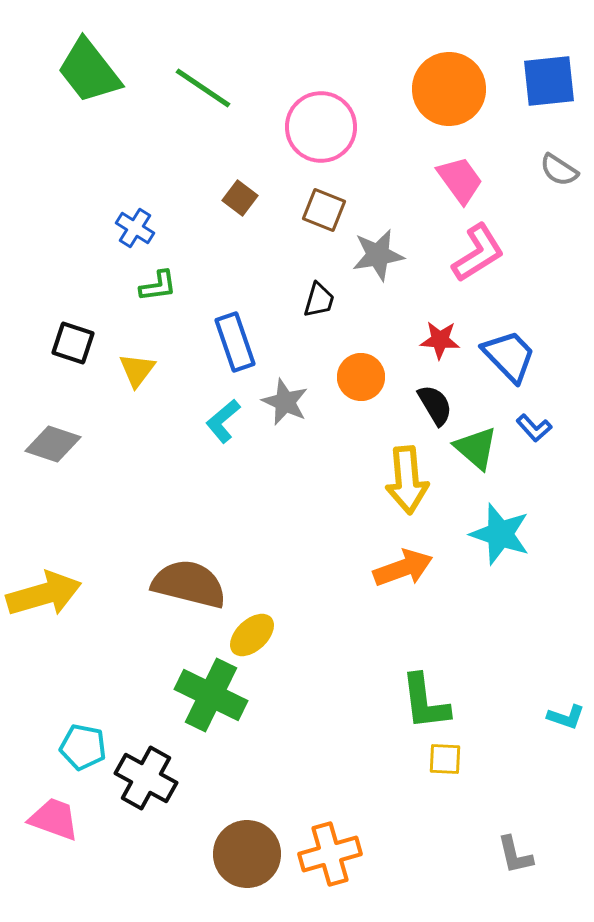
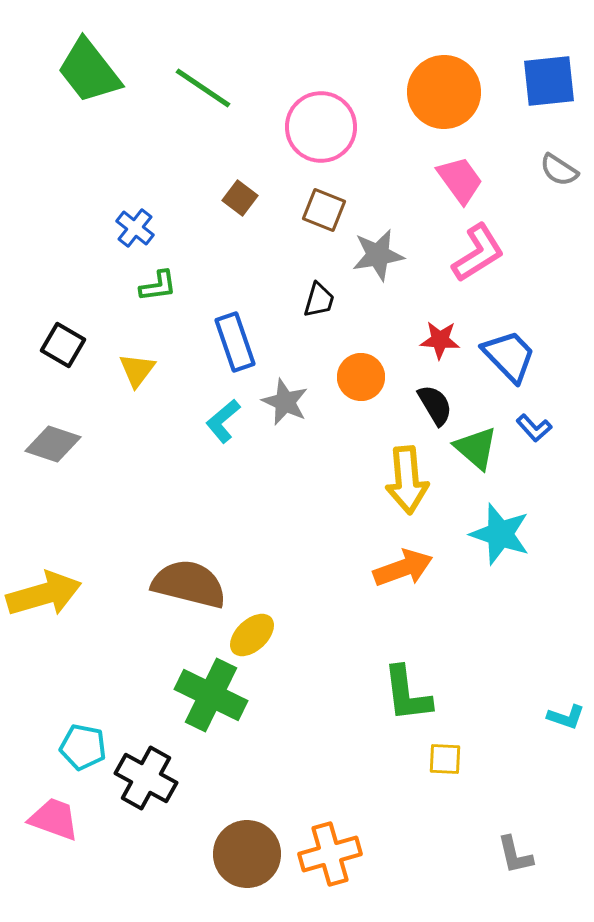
orange circle at (449, 89): moved 5 px left, 3 px down
blue cross at (135, 228): rotated 6 degrees clockwise
black square at (73, 343): moved 10 px left, 2 px down; rotated 12 degrees clockwise
green L-shape at (425, 702): moved 18 px left, 8 px up
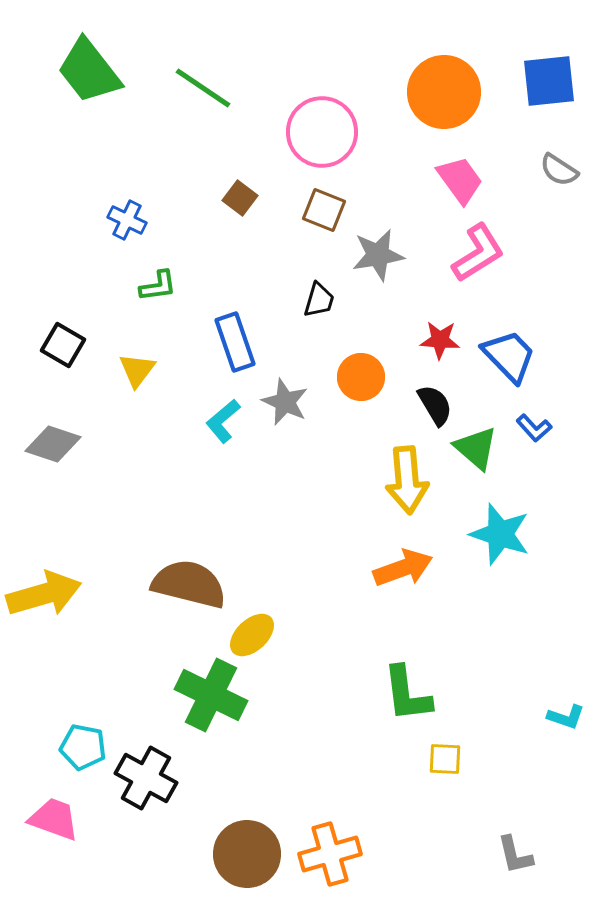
pink circle at (321, 127): moved 1 px right, 5 px down
blue cross at (135, 228): moved 8 px left, 8 px up; rotated 12 degrees counterclockwise
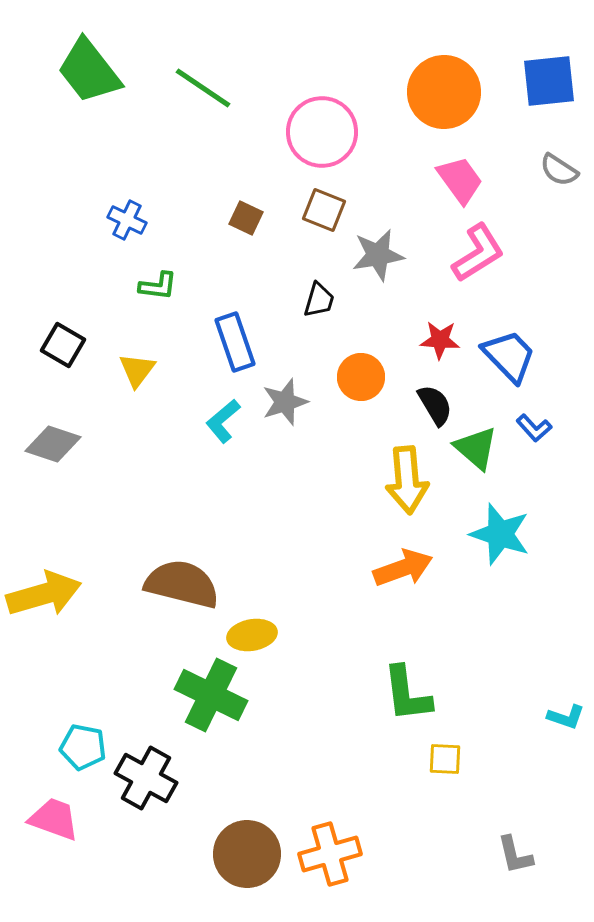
brown square at (240, 198): moved 6 px right, 20 px down; rotated 12 degrees counterclockwise
green L-shape at (158, 286): rotated 15 degrees clockwise
gray star at (285, 402): rotated 30 degrees clockwise
brown semicircle at (189, 584): moved 7 px left
yellow ellipse at (252, 635): rotated 33 degrees clockwise
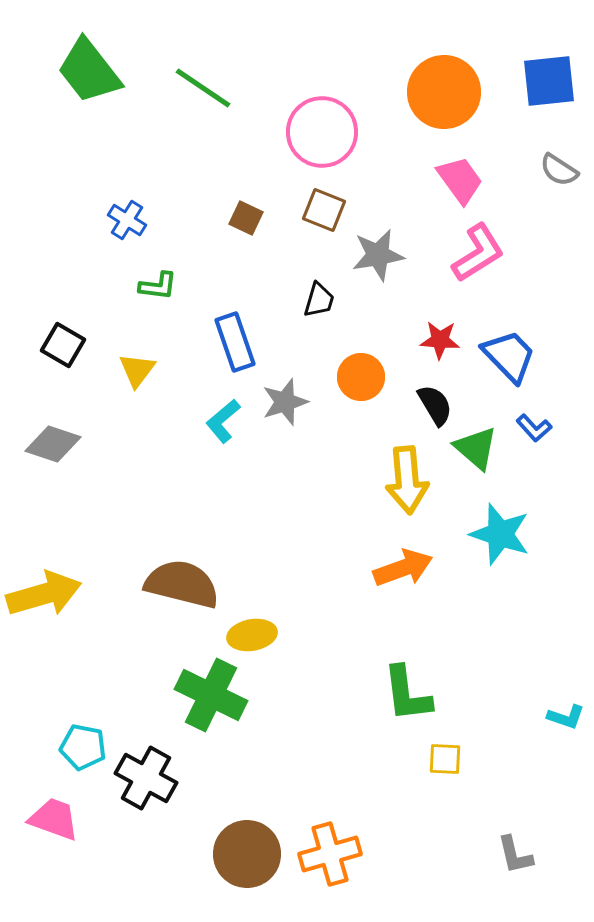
blue cross at (127, 220): rotated 6 degrees clockwise
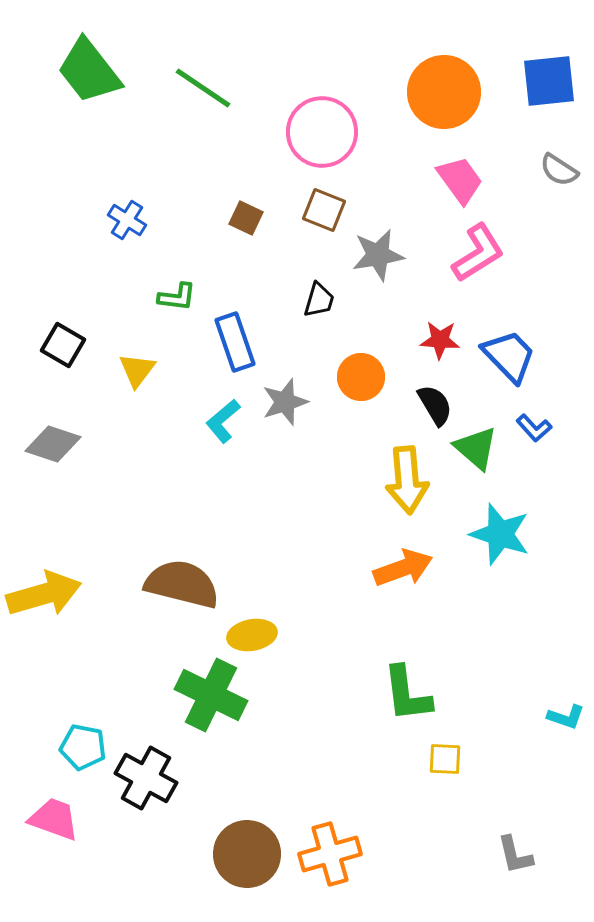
green L-shape at (158, 286): moved 19 px right, 11 px down
